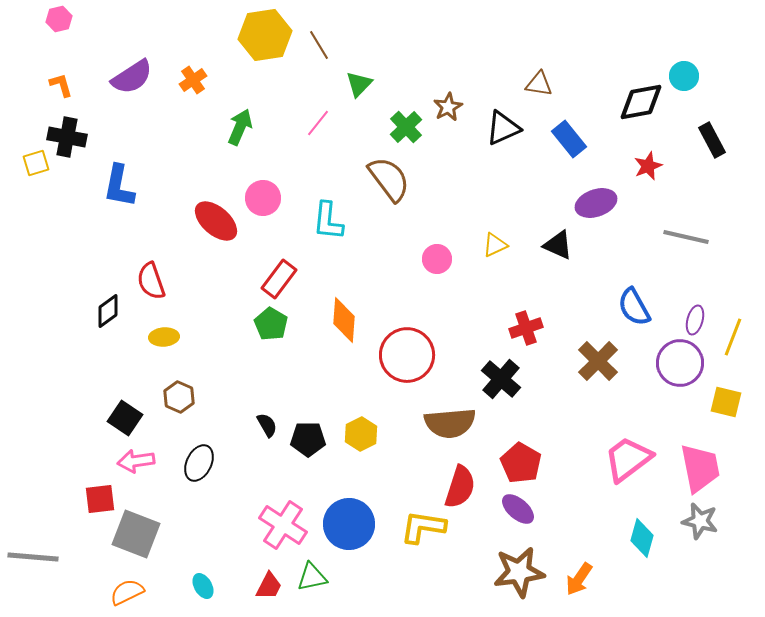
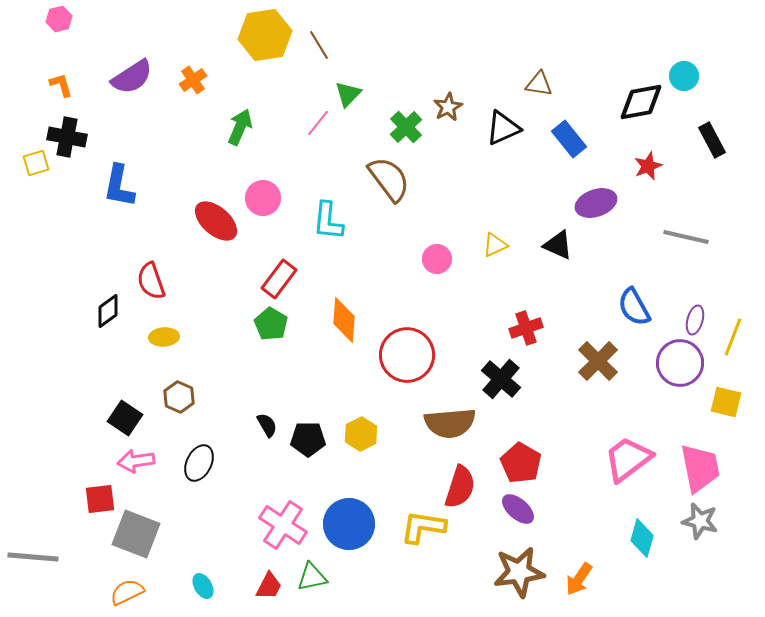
green triangle at (359, 84): moved 11 px left, 10 px down
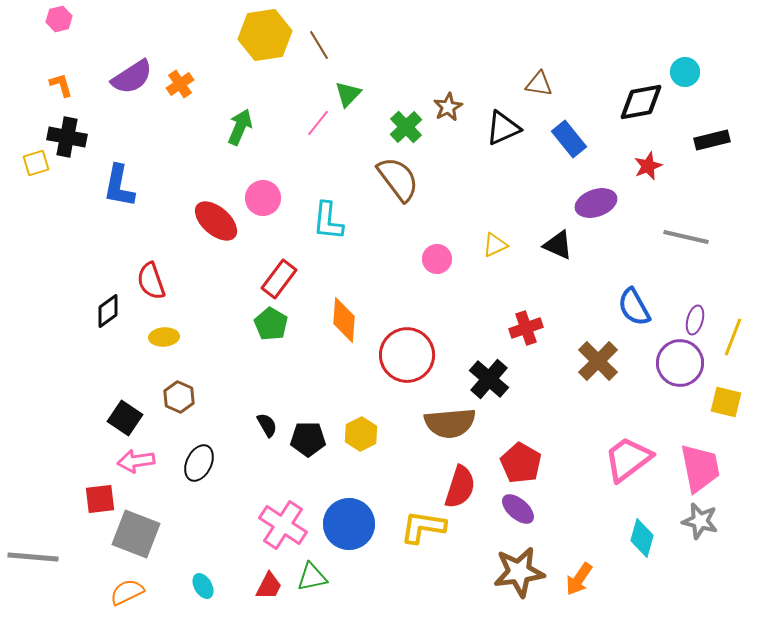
cyan circle at (684, 76): moved 1 px right, 4 px up
orange cross at (193, 80): moved 13 px left, 4 px down
black rectangle at (712, 140): rotated 76 degrees counterclockwise
brown semicircle at (389, 179): moved 9 px right
black cross at (501, 379): moved 12 px left
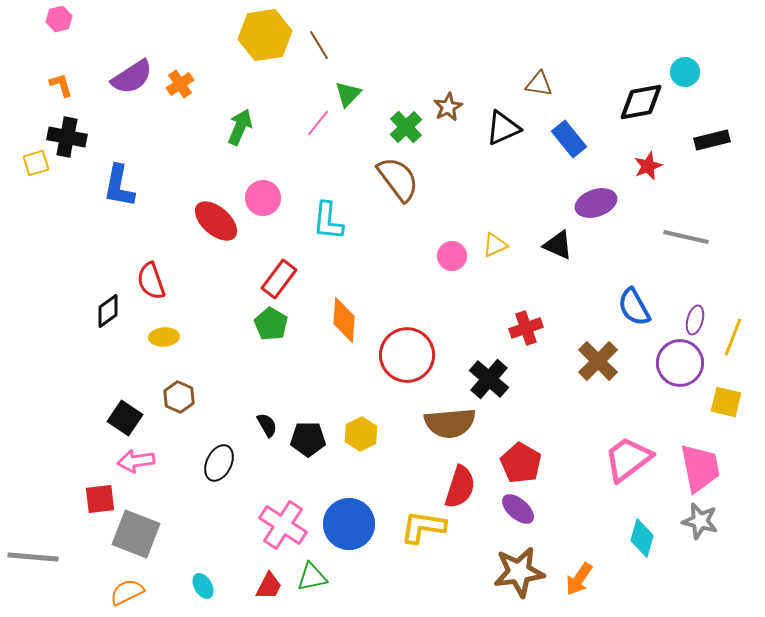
pink circle at (437, 259): moved 15 px right, 3 px up
black ellipse at (199, 463): moved 20 px right
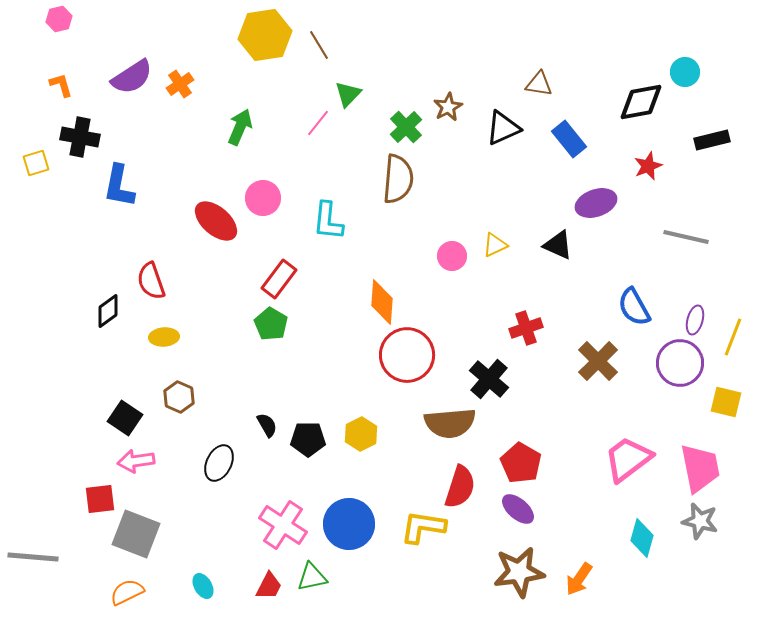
black cross at (67, 137): moved 13 px right
brown semicircle at (398, 179): rotated 42 degrees clockwise
orange diamond at (344, 320): moved 38 px right, 18 px up
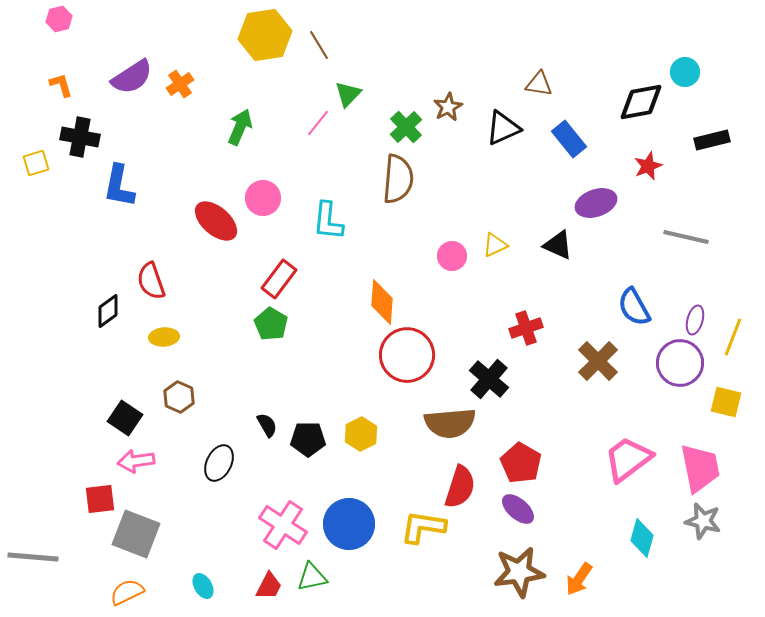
gray star at (700, 521): moved 3 px right
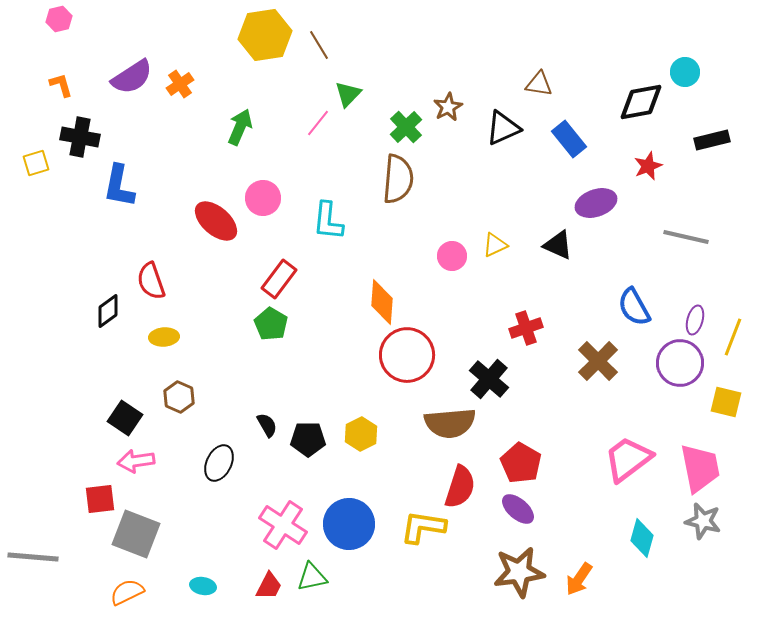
cyan ellipse at (203, 586): rotated 50 degrees counterclockwise
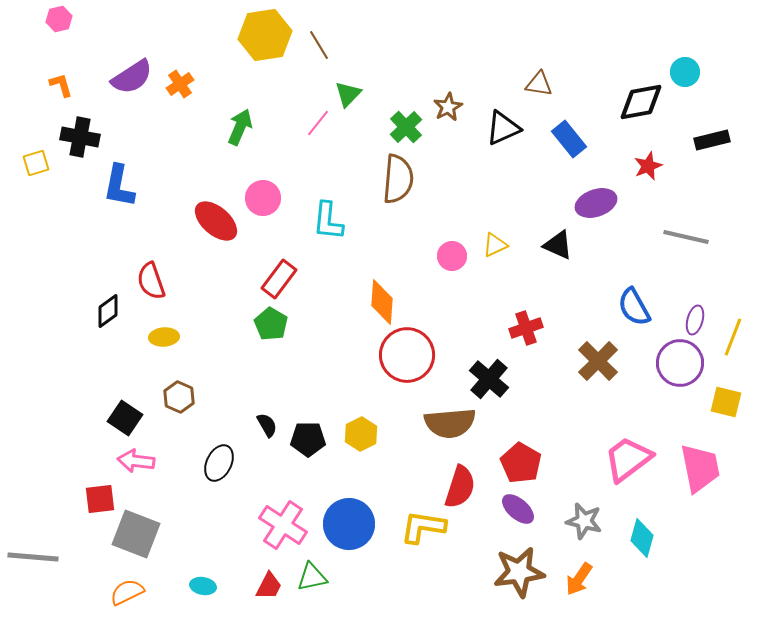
pink arrow at (136, 461): rotated 15 degrees clockwise
gray star at (703, 521): moved 119 px left
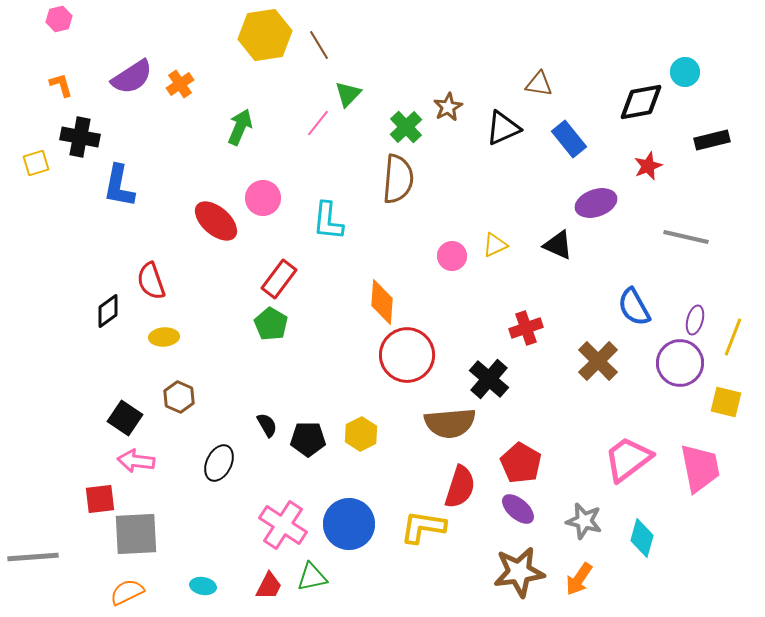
gray square at (136, 534): rotated 24 degrees counterclockwise
gray line at (33, 557): rotated 9 degrees counterclockwise
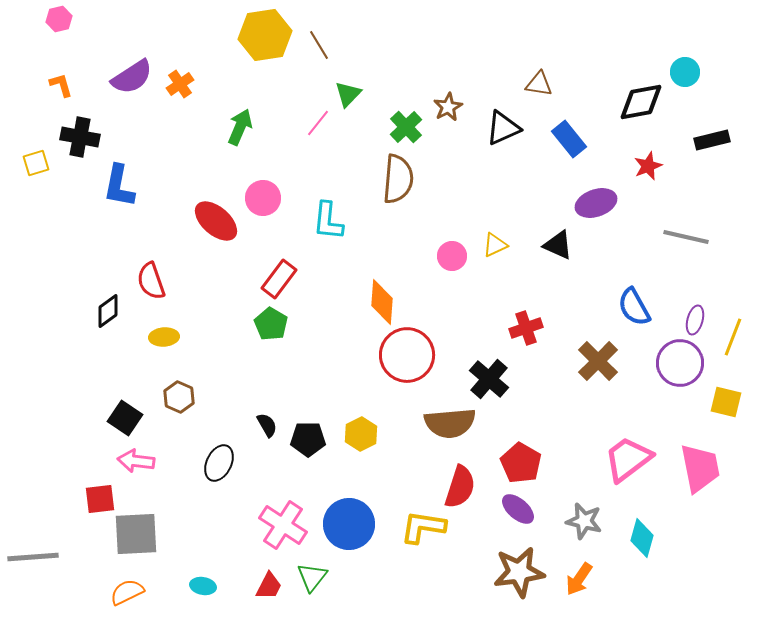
green triangle at (312, 577): rotated 40 degrees counterclockwise
